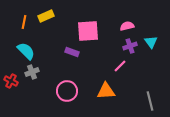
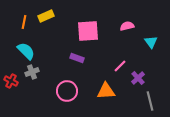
purple cross: moved 8 px right, 32 px down; rotated 24 degrees counterclockwise
purple rectangle: moved 5 px right, 6 px down
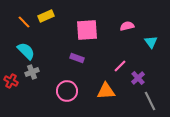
orange line: rotated 56 degrees counterclockwise
pink square: moved 1 px left, 1 px up
gray line: rotated 12 degrees counterclockwise
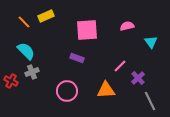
orange triangle: moved 1 px up
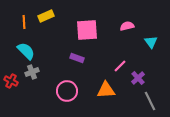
orange line: rotated 40 degrees clockwise
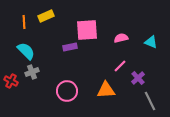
pink semicircle: moved 6 px left, 12 px down
cyan triangle: rotated 32 degrees counterclockwise
purple rectangle: moved 7 px left, 11 px up; rotated 32 degrees counterclockwise
